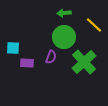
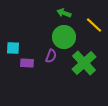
green arrow: rotated 24 degrees clockwise
purple semicircle: moved 1 px up
green cross: moved 1 px down
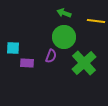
yellow line: moved 2 px right, 4 px up; rotated 36 degrees counterclockwise
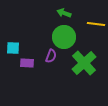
yellow line: moved 3 px down
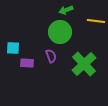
green arrow: moved 2 px right, 3 px up; rotated 40 degrees counterclockwise
yellow line: moved 3 px up
green circle: moved 4 px left, 5 px up
purple semicircle: rotated 40 degrees counterclockwise
green cross: moved 1 px down
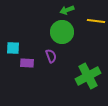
green arrow: moved 1 px right
green circle: moved 2 px right
green cross: moved 4 px right, 12 px down; rotated 15 degrees clockwise
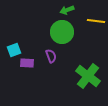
cyan square: moved 1 px right, 2 px down; rotated 24 degrees counterclockwise
green cross: rotated 25 degrees counterclockwise
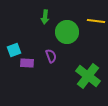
green arrow: moved 22 px left, 7 px down; rotated 64 degrees counterclockwise
green circle: moved 5 px right
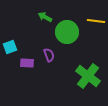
green arrow: rotated 112 degrees clockwise
cyan square: moved 4 px left, 3 px up
purple semicircle: moved 2 px left, 1 px up
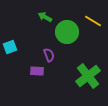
yellow line: moved 3 px left; rotated 24 degrees clockwise
purple rectangle: moved 10 px right, 8 px down
green cross: rotated 15 degrees clockwise
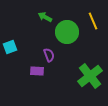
yellow line: rotated 36 degrees clockwise
green cross: moved 2 px right
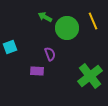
green circle: moved 4 px up
purple semicircle: moved 1 px right, 1 px up
